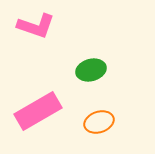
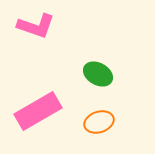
green ellipse: moved 7 px right, 4 px down; rotated 44 degrees clockwise
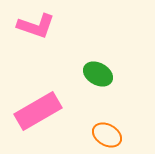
orange ellipse: moved 8 px right, 13 px down; rotated 48 degrees clockwise
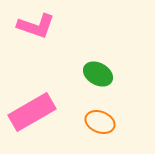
pink rectangle: moved 6 px left, 1 px down
orange ellipse: moved 7 px left, 13 px up; rotated 8 degrees counterclockwise
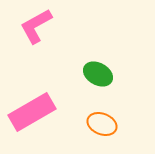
pink L-shape: rotated 132 degrees clockwise
orange ellipse: moved 2 px right, 2 px down
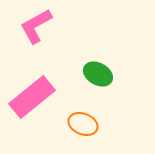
pink rectangle: moved 15 px up; rotated 9 degrees counterclockwise
orange ellipse: moved 19 px left
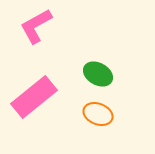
pink rectangle: moved 2 px right
orange ellipse: moved 15 px right, 10 px up
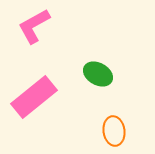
pink L-shape: moved 2 px left
orange ellipse: moved 16 px right, 17 px down; rotated 60 degrees clockwise
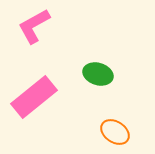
green ellipse: rotated 12 degrees counterclockwise
orange ellipse: moved 1 px right, 1 px down; rotated 48 degrees counterclockwise
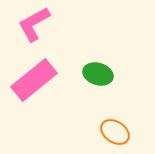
pink L-shape: moved 2 px up
pink rectangle: moved 17 px up
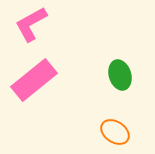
pink L-shape: moved 3 px left
green ellipse: moved 22 px right, 1 px down; rotated 56 degrees clockwise
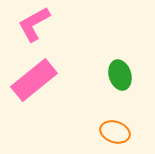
pink L-shape: moved 3 px right
orange ellipse: rotated 16 degrees counterclockwise
